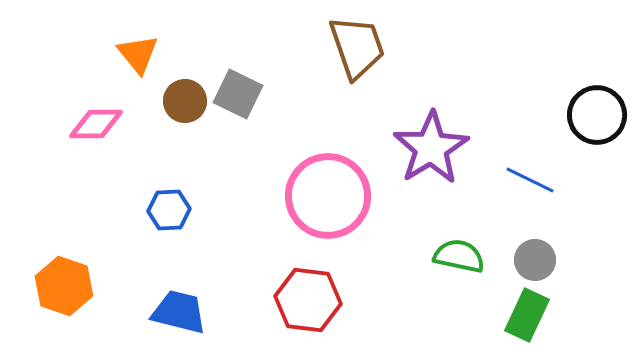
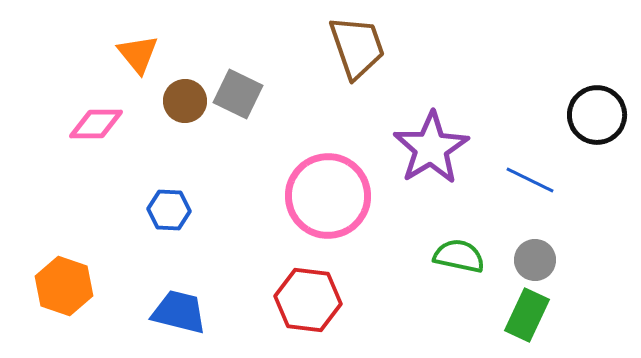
blue hexagon: rotated 6 degrees clockwise
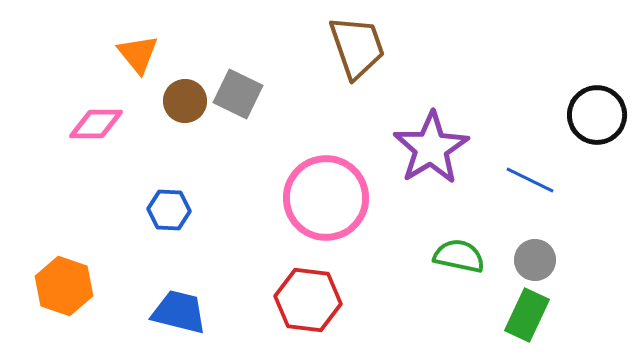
pink circle: moved 2 px left, 2 px down
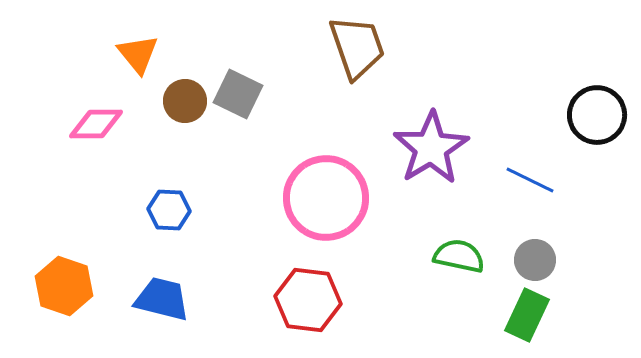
blue trapezoid: moved 17 px left, 13 px up
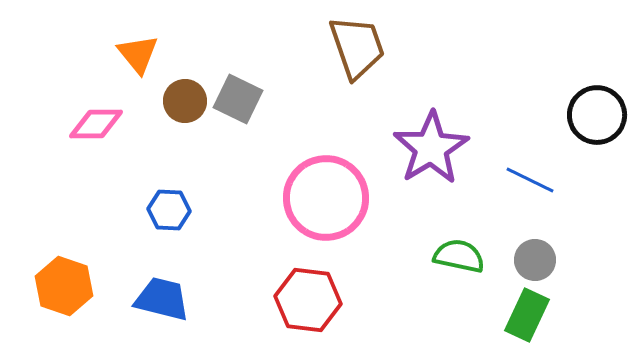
gray square: moved 5 px down
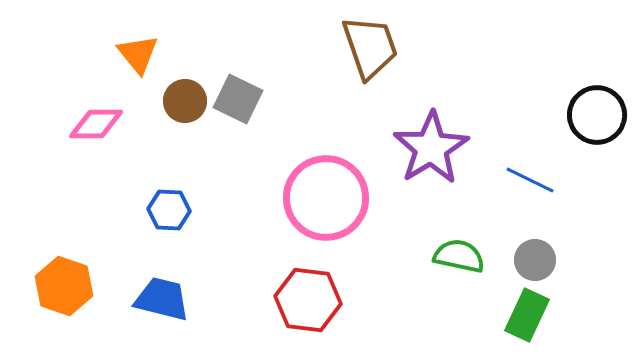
brown trapezoid: moved 13 px right
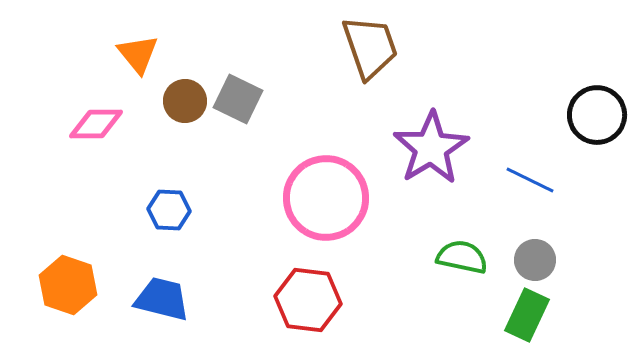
green semicircle: moved 3 px right, 1 px down
orange hexagon: moved 4 px right, 1 px up
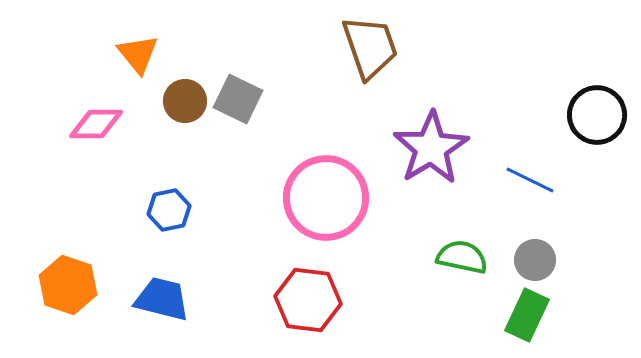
blue hexagon: rotated 15 degrees counterclockwise
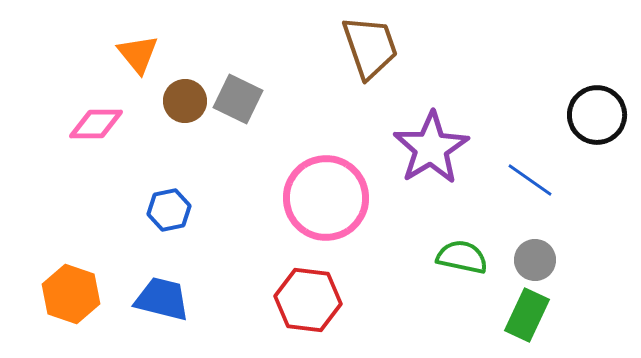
blue line: rotated 9 degrees clockwise
orange hexagon: moved 3 px right, 9 px down
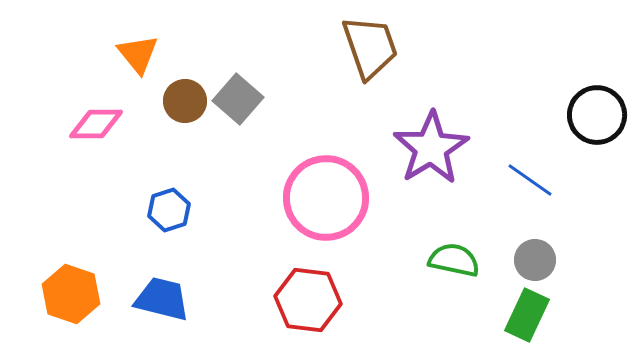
gray square: rotated 15 degrees clockwise
blue hexagon: rotated 6 degrees counterclockwise
green semicircle: moved 8 px left, 3 px down
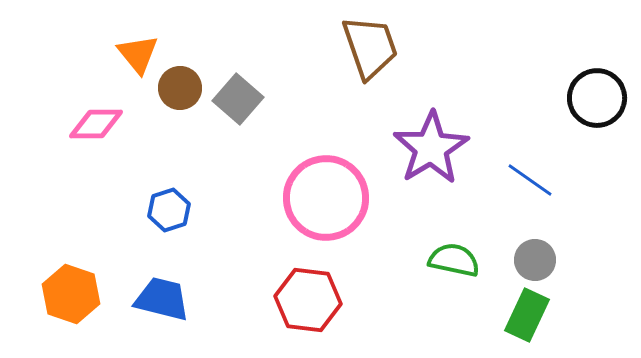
brown circle: moved 5 px left, 13 px up
black circle: moved 17 px up
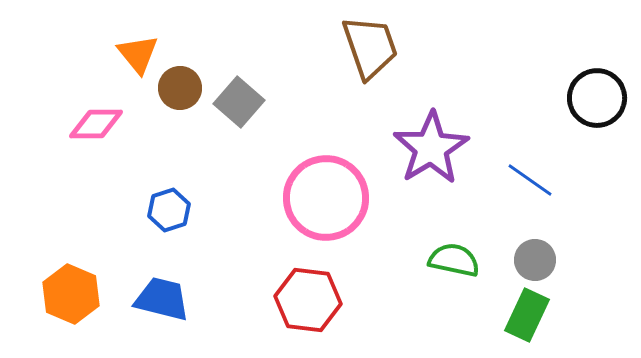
gray square: moved 1 px right, 3 px down
orange hexagon: rotated 4 degrees clockwise
